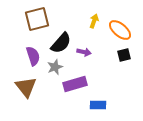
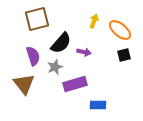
brown triangle: moved 2 px left, 3 px up
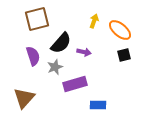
brown triangle: moved 14 px down; rotated 20 degrees clockwise
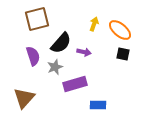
yellow arrow: moved 3 px down
black square: moved 1 px left, 1 px up; rotated 24 degrees clockwise
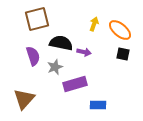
black semicircle: rotated 120 degrees counterclockwise
brown triangle: moved 1 px down
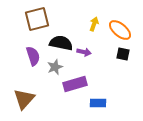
blue rectangle: moved 2 px up
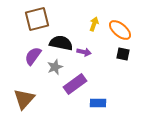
purple semicircle: rotated 126 degrees counterclockwise
purple rectangle: rotated 20 degrees counterclockwise
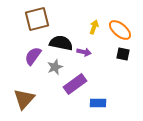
yellow arrow: moved 3 px down
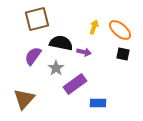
gray star: moved 1 px right, 1 px down; rotated 14 degrees counterclockwise
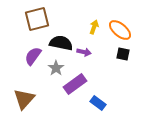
blue rectangle: rotated 35 degrees clockwise
